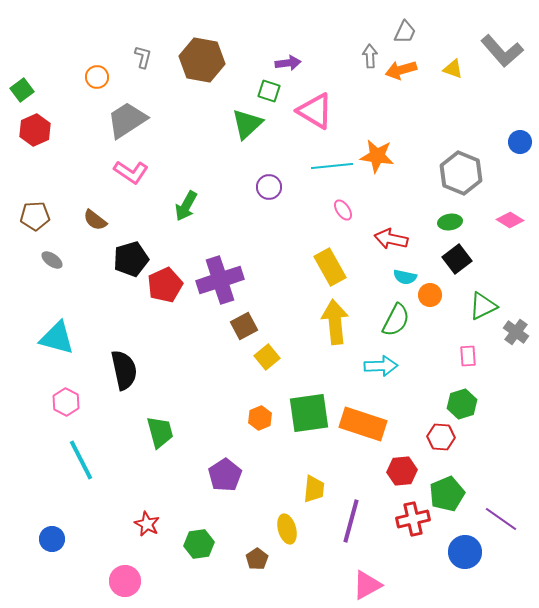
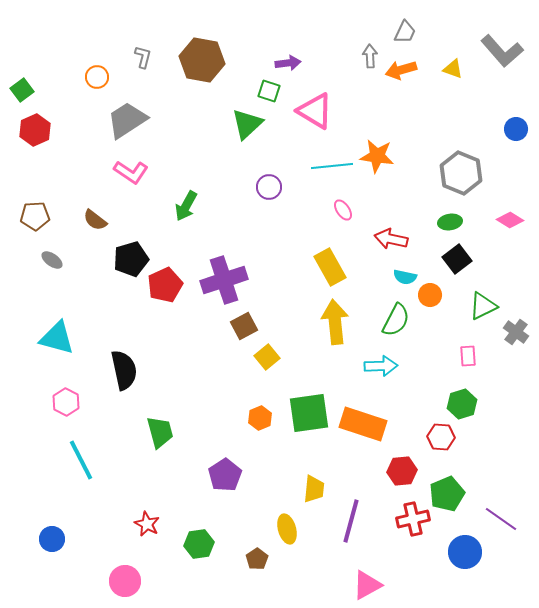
blue circle at (520, 142): moved 4 px left, 13 px up
purple cross at (220, 280): moved 4 px right
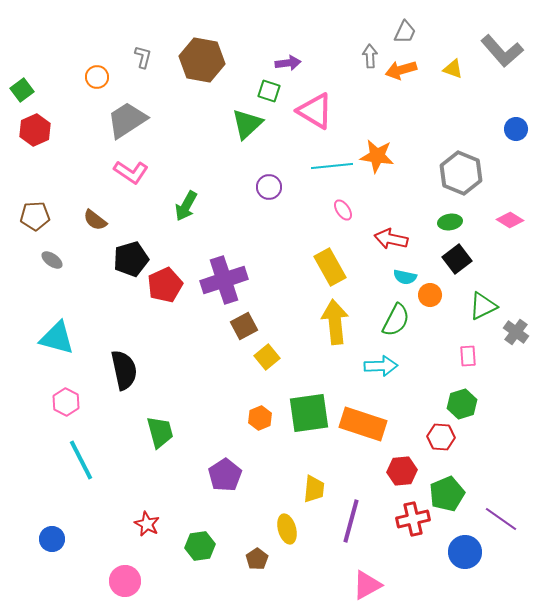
green hexagon at (199, 544): moved 1 px right, 2 px down
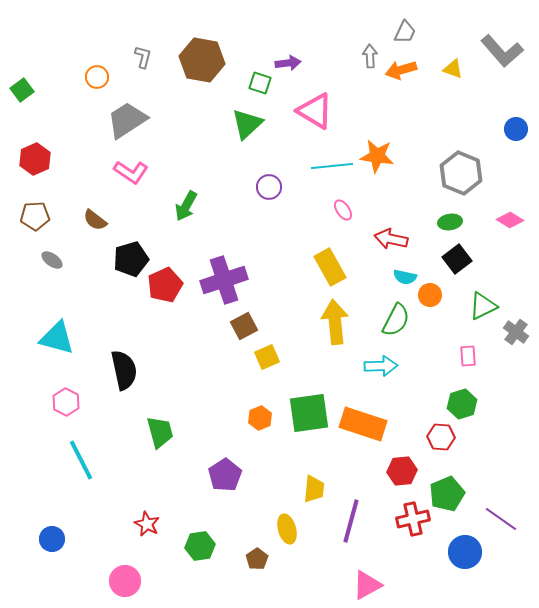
green square at (269, 91): moved 9 px left, 8 px up
red hexagon at (35, 130): moved 29 px down
yellow square at (267, 357): rotated 15 degrees clockwise
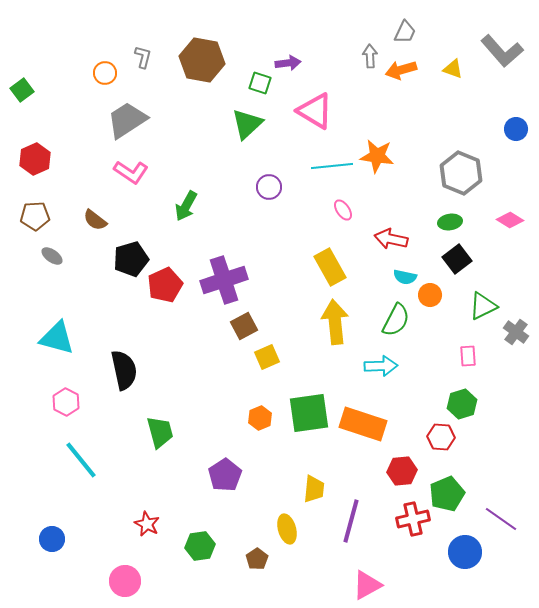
orange circle at (97, 77): moved 8 px right, 4 px up
gray ellipse at (52, 260): moved 4 px up
cyan line at (81, 460): rotated 12 degrees counterclockwise
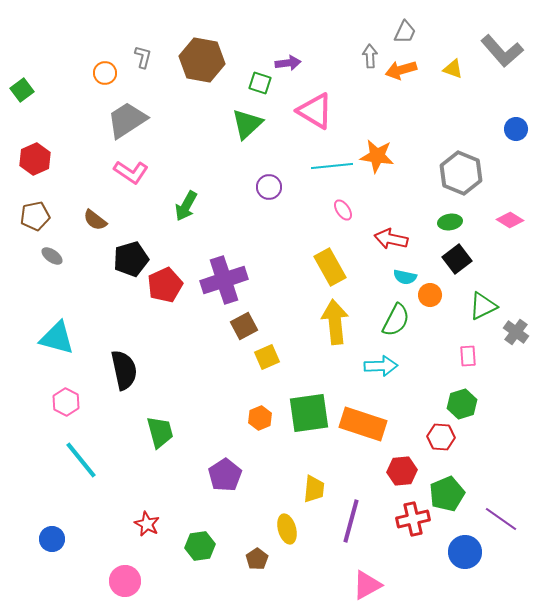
brown pentagon at (35, 216): rotated 8 degrees counterclockwise
